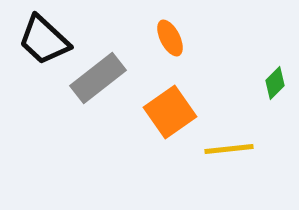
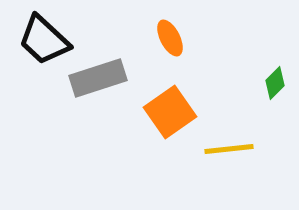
gray rectangle: rotated 20 degrees clockwise
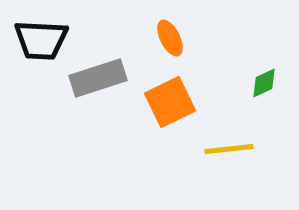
black trapezoid: moved 3 px left; rotated 40 degrees counterclockwise
green diamond: moved 11 px left; rotated 20 degrees clockwise
orange square: moved 10 px up; rotated 9 degrees clockwise
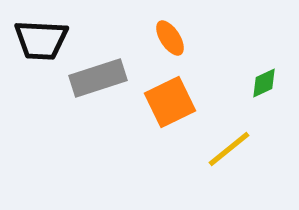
orange ellipse: rotated 6 degrees counterclockwise
yellow line: rotated 33 degrees counterclockwise
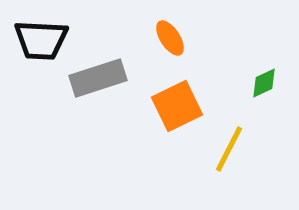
orange square: moved 7 px right, 4 px down
yellow line: rotated 24 degrees counterclockwise
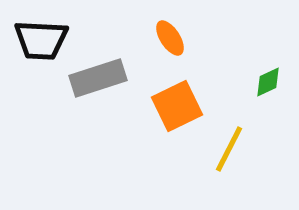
green diamond: moved 4 px right, 1 px up
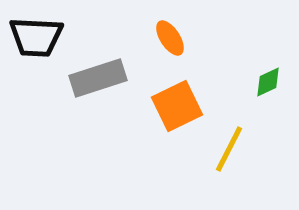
black trapezoid: moved 5 px left, 3 px up
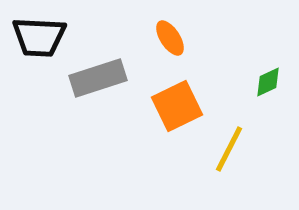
black trapezoid: moved 3 px right
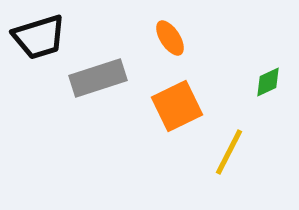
black trapezoid: rotated 20 degrees counterclockwise
yellow line: moved 3 px down
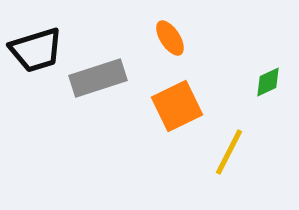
black trapezoid: moved 3 px left, 13 px down
